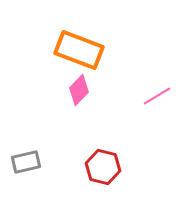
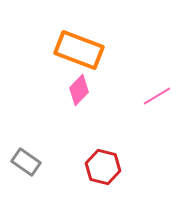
gray rectangle: rotated 48 degrees clockwise
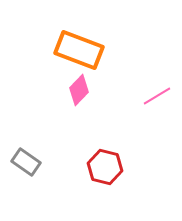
red hexagon: moved 2 px right
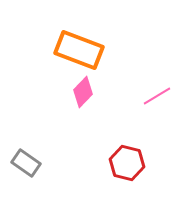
pink diamond: moved 4 px right, 2 px down
gray rectangle: moved 1 px down
red hexagon: moved 22 px right, 4 px up
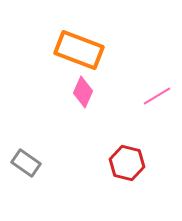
pink diamond: rotated 20 degrees counterclockwise
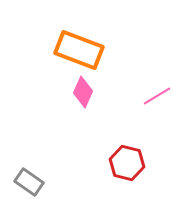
gray rectangle: moved 3 px right, 19 px down
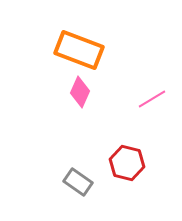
pink diamond: moved 3 px left
pink line: moved 5 px left, 3 px down
gray rectangle: moved 49 px right
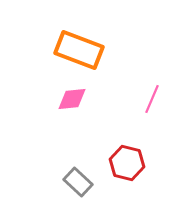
pink diamond: moved 8 px left, 7 px down; rotated 60 degrees clockwise
pink line: rotated 36 degrees counterclockwise
gray rectangle: rotated 8 degrees clockwise
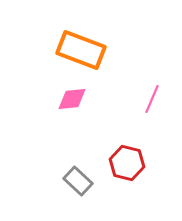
orange rectangle: moved 2 px right
gray rectangle: moved 1 px up
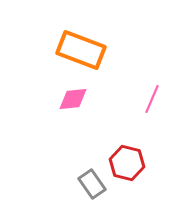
pink diamond: moved 1 px right
gray rectangle: moved 14 px right, 3 px down; rotated 12 degrees clockwise
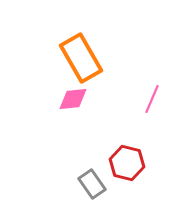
orange rectangle: moved 8 px down; rotated 39 degrees clockwise
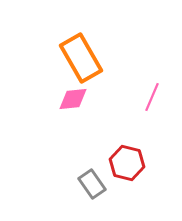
pink line: moved 2 px up
